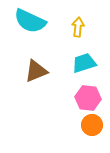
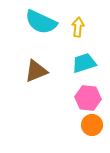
cyan semicircle: moved 11 px right, 1 px down
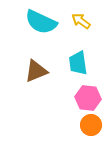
yellow arrow: moved 3 px right, 6 px up; rotated 60 degrees counterclockwise
cyan trapezoid: moved 6 px left; rotated 80 degrees counterclockwise
orange circle: moved 1 px left
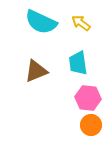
yellow arrow: moved 2 px down
